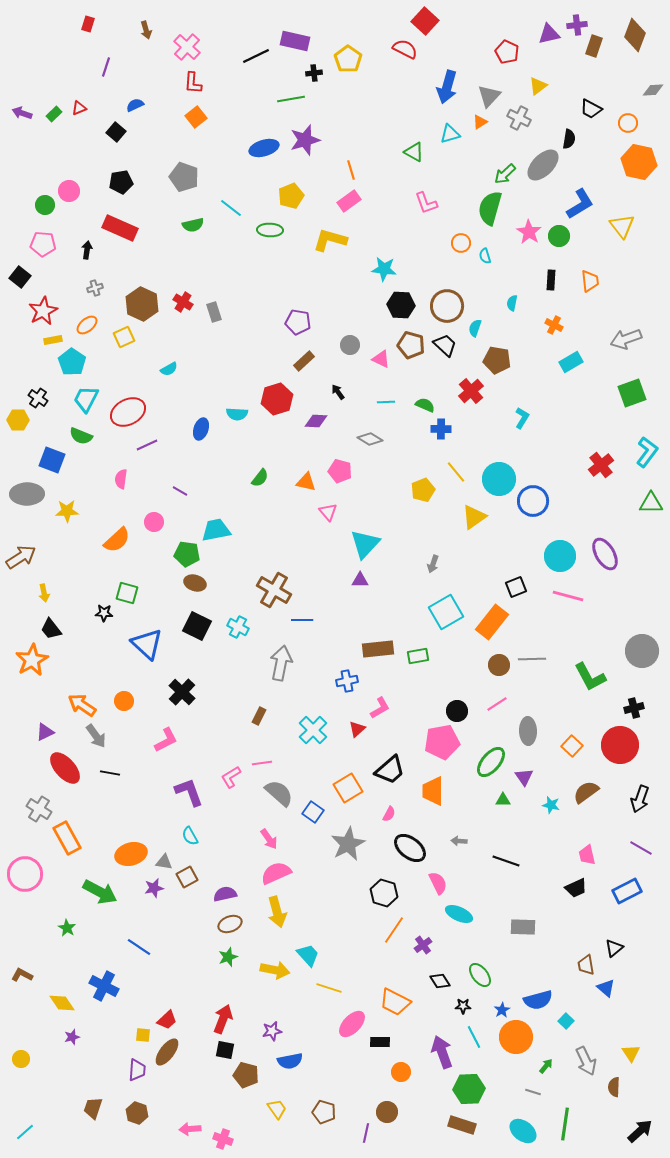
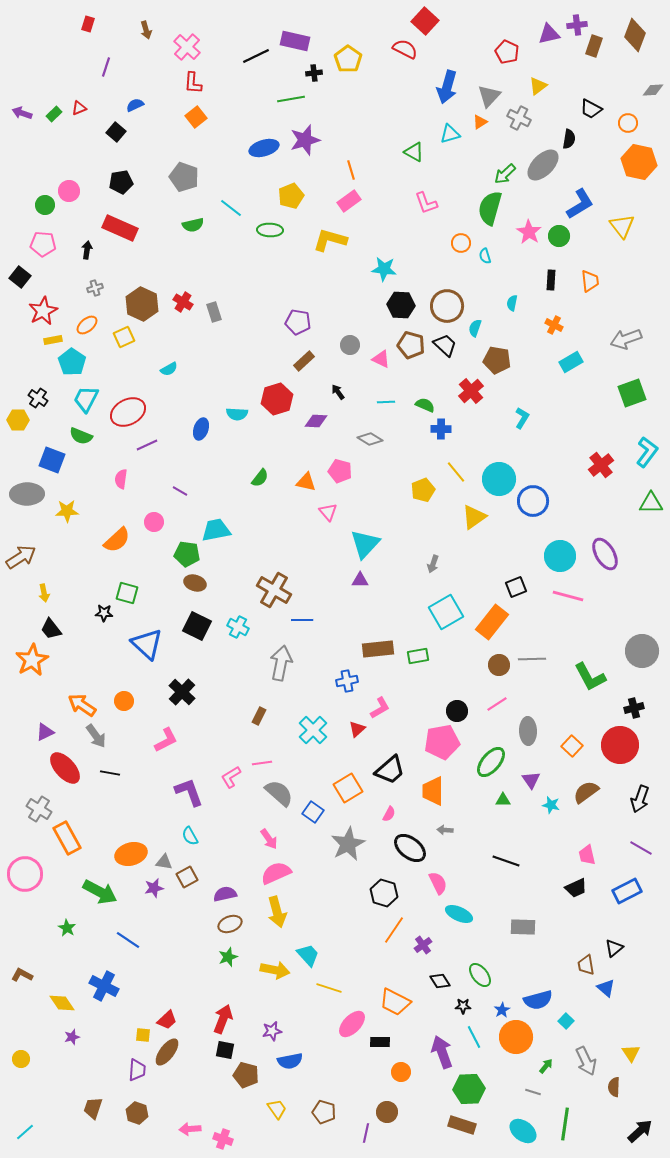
purple triangle at (524, 777): moved 7 px right, 3 px down
gray arrow at (459, 841): moved 14 px left, 11 px up
blue line at (139, 947): moved 11 px left, 7 px up
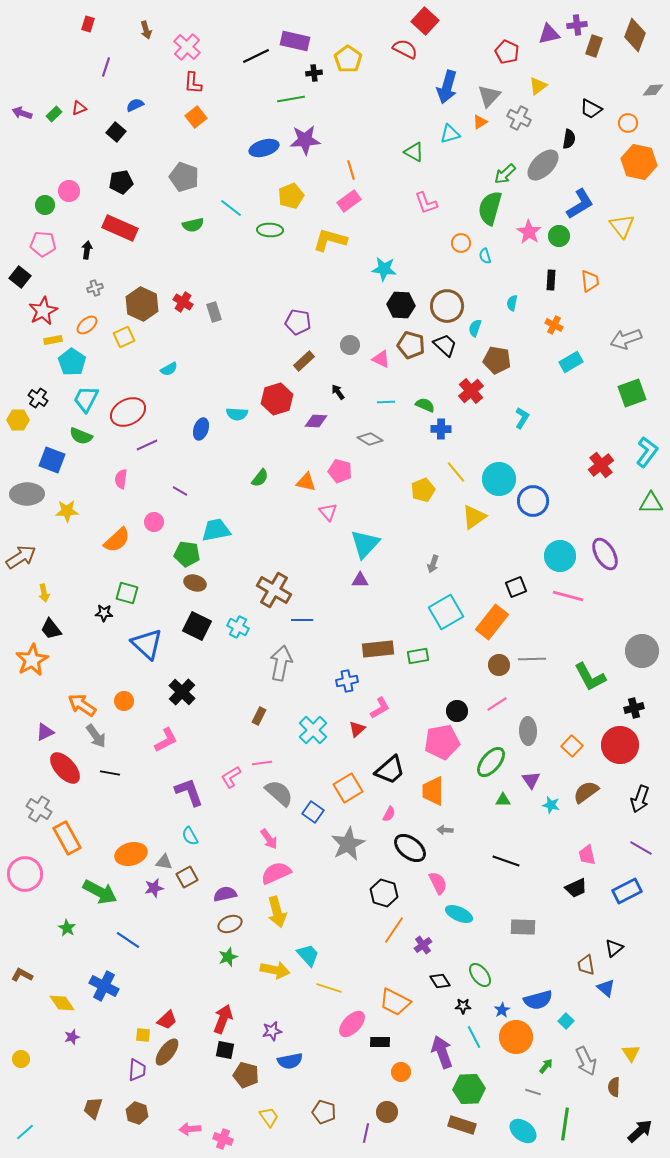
purple star at (305, 140): rotated 12 degrees clockwise
yellow trapezoid at (277, 1109): moved 8 px left, 8 px down
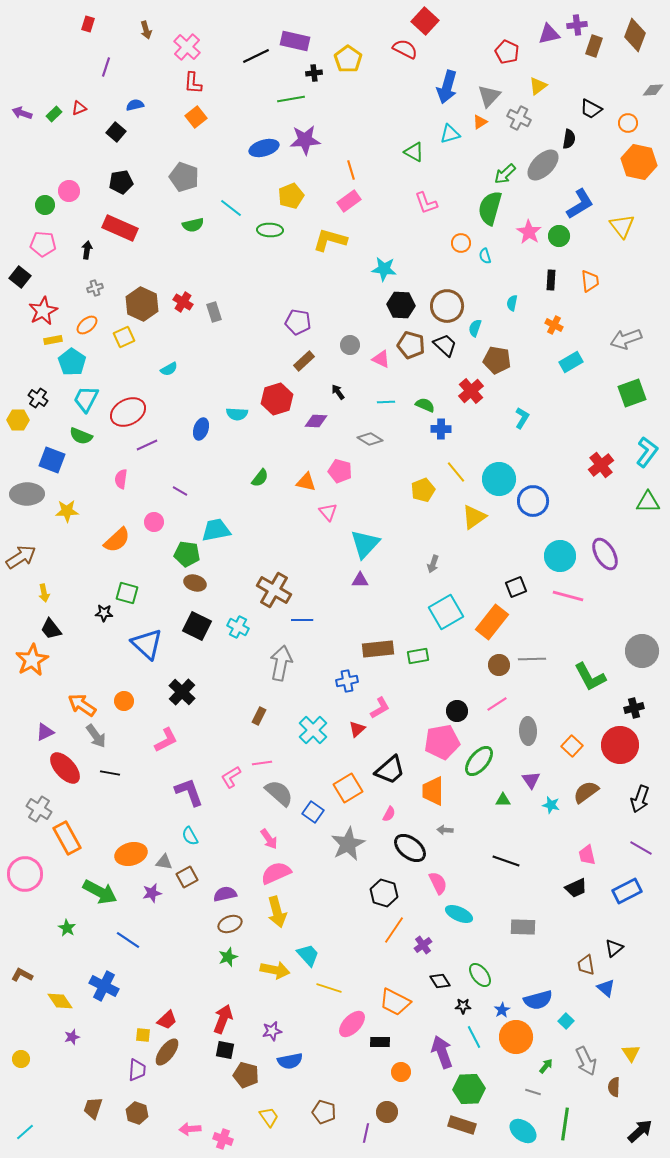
blue semicircle at (135, 105): rotated 12 degrees clockwise
green triangle at (651, 503): moved 3 px left, 1 px up
green ellipse at (491, 762): moved 12 px left, 1 px up
purple star at (154, 888): moved 2 px left, 5 px down
yellow diamond at (62, 1003): moved 2 px left, 2 px up
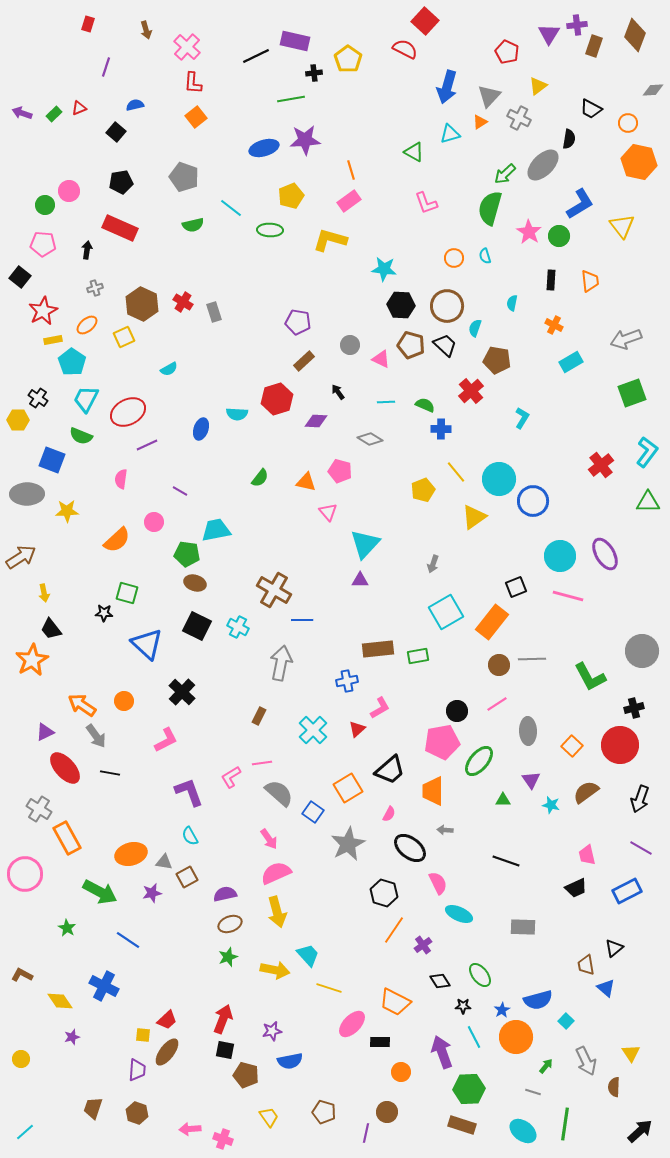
purple triangle at (549, 34): rotated 45 degrees counterclockwise
orange circle at (461, 243): moved 7 px left, 15 px down
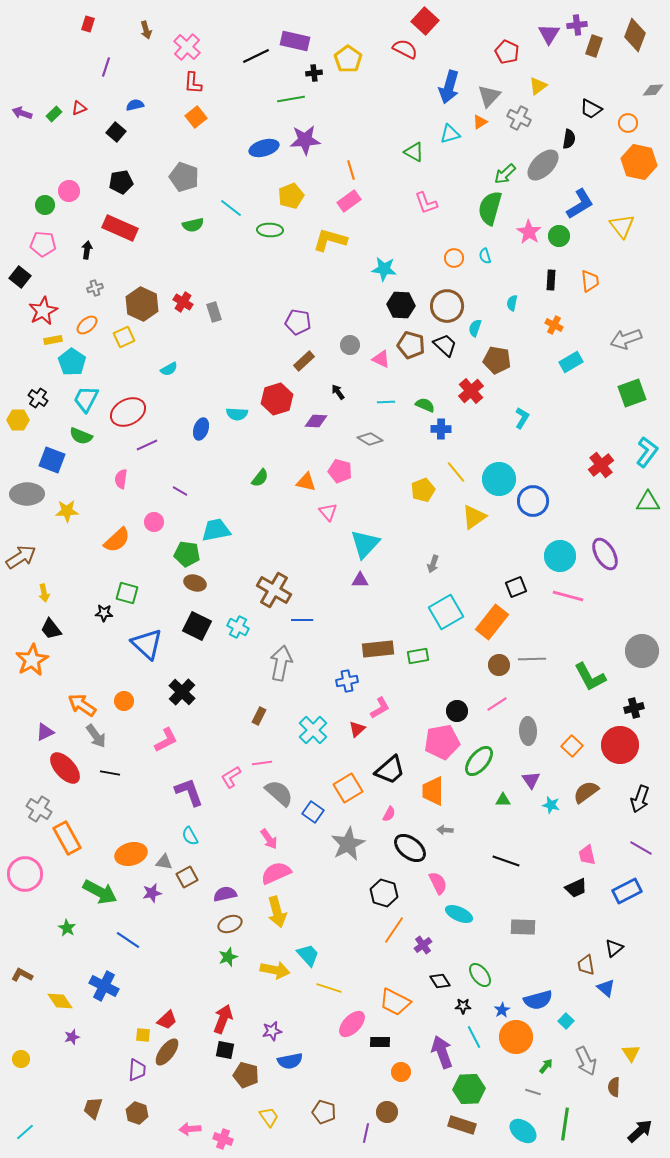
blue arrow at (447, 87): moved 2 px right
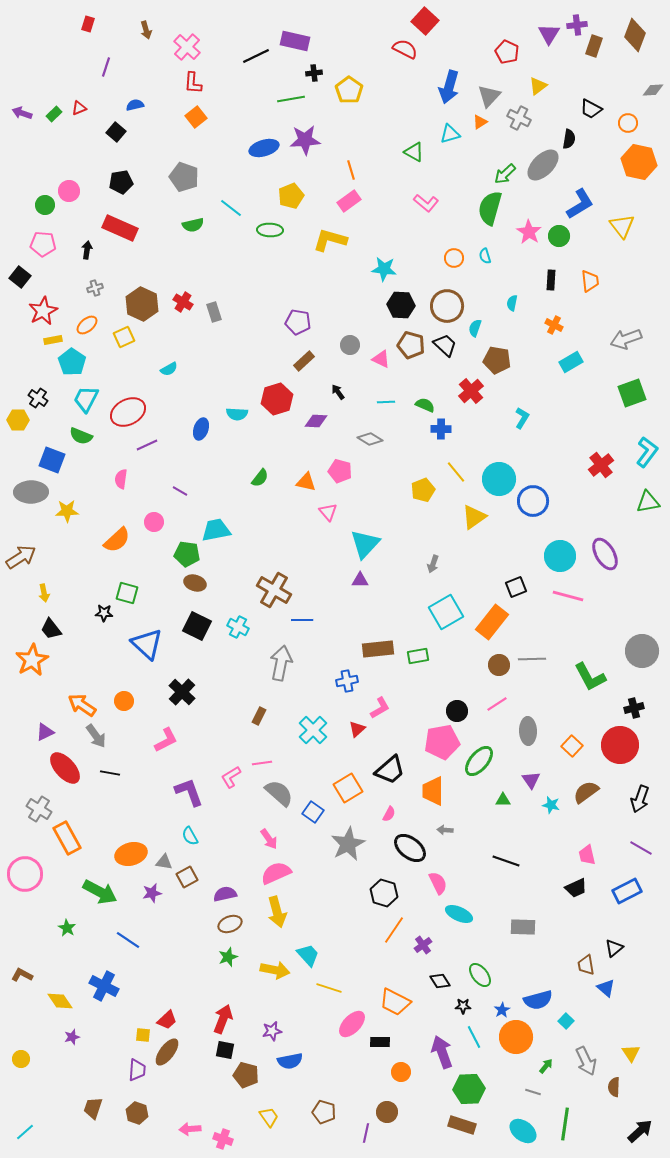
yellow pentagon at (348, 59): moved 1 px right, 31 px down
pink L-shape at (426, 203): rotated 30 degrees counterclockwise
gray ellipse at (27, 494): moved 4 px right, 2 px up
green triangle at (648, 502): rotated 10 degrees counterclockwise
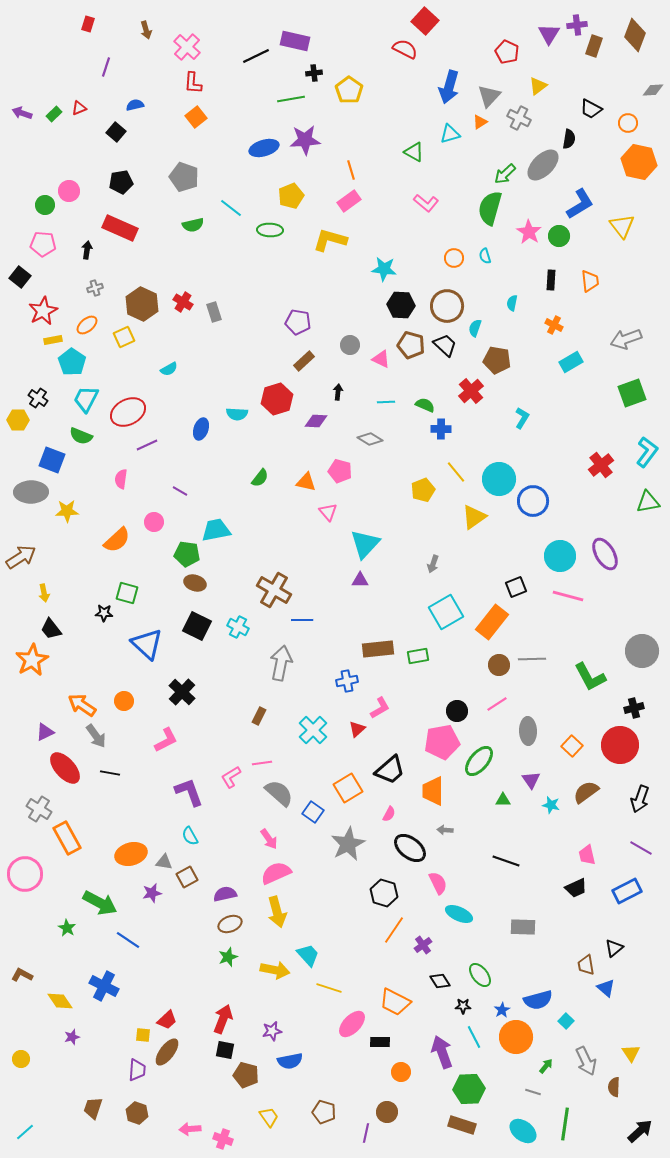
black arrow at (338, 392): rotated 42 degrees clockwise
green arrow at (100, 892): moved 11 px down
